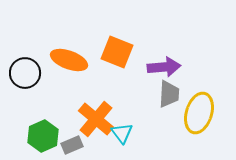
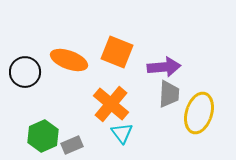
black circle: moved 1 px up
orange cross: moved 15 px right, 15 px up
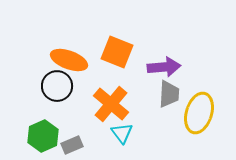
black circle: moved 32 px right, 14 px down
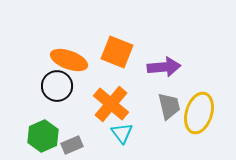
gray trapezoid: moved 12 px down; rotated 16 degrees counterclockwise
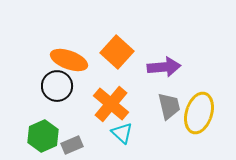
orange square: rotated 20 degrees clockwise
cyan triangle: rotated 10 degrees counterclockwise
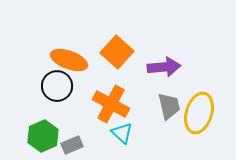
orange cross: rotated 12 degrees counterclockwise
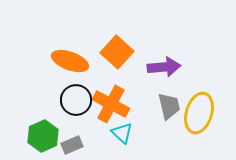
orange ellipse: moved 1 px right, 1 px down
black circle: moved 19 px right, 14 px down
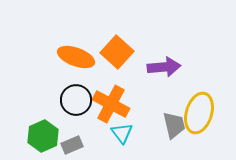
orange ellipse: moved 6 px right, 4 px up
gray trapezoid: moved 5 px right, 19 px down
cyan triangle: rotated 10 degrees clockwise
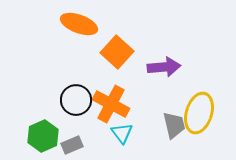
orange ellipse: moved 3 px right, 33 px up
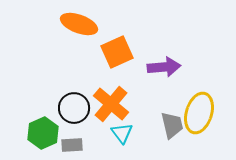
orange square: rotated 24 degrees clockwise
black circle: moved 2 px left, 8 px down
orange cross: rotated 12 degrees clockwise
gray trapezoid: moved 2 px left
green hexagon: moved 3 px up
gray rectangle: rotated 20 degrees clockwise
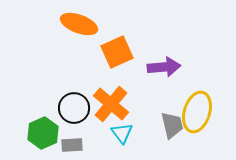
yellow ellipse: moved 2 px left, 1 px up
